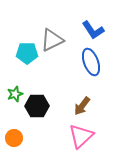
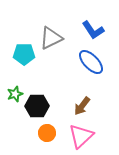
gray triangle: moved 1 px left, 2 px up
cyan pentagon: moved 3 px left, 1 px down
blue ellipse: rotated 24 degrees counterclockwise
orange circle: moved 33 px right, 5 px up
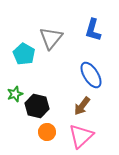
blue L-shape: rotated 50 degrees clockwise
gray triangle: rotated 25 degrees counterclockwise
cyan pentagon: rotated 30 degrees clockwise
blue ellipse: moved 13 px down; rotated 12 degrees clockwise
black hexagon: rotated 15 degrees clockwise
orange circle: moved 1 px up
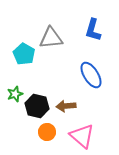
gray triangle: rotated 45 degrees clockwise
brown arrow: moved 16 px left; rotated 48 degrees clockwise
pink triangle: moved 1 px right; rotated 36 degrees counterclockwise
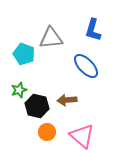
cyan pentagon: rotated 10 degrees counterclockwise
blue ellipse: moved 5 px left, 9 px up; rotated 12 degrees counterclockwise
green star: moved 4 px right, 4 px up
brown arrow: moved 1 px right, 6 px up
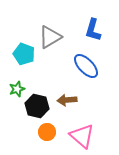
gray triangle: moved 1 px left, 1 px up; rotated 25 degrees counterclockwise
green star: moved 2 px left, 1 px up
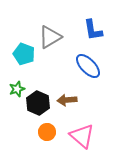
blue L-shape: rotated 25 degrees counterclockwise
blue ellipse: moved 2 px right
black hexagon: moved 1 px right, 3 px up; rotated 10 degrees clockwise
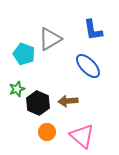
gray triangle: moved 2 px down
brown arrow: moved 1 px right, 1 px down
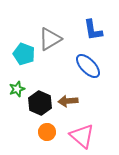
black hexagon: moved 2 px right
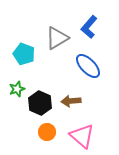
blue L-shape: moved 4 px left, 3 px up; rotated 50 degrees clockwise
gray triangle: moved 7 px right, 1 px up
brown arrow: moved 3 px right
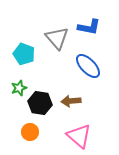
blue L-shape: rotated 120 degrees counterclockwise
gray triangle: rotated 40 degrees counterclockwise
green star: moved 2 px right, 1 px up
black hexagon: rotated 15 degrees counterclockwise
orange circle: moved 17 px left
pink triangle: moved 3 px left
